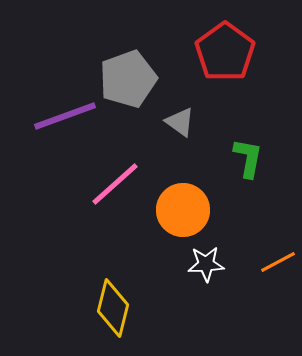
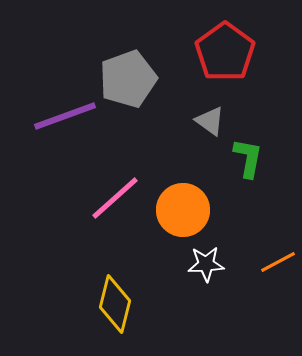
gray triangle: moved 30 px right, 1 px up
pink line: moved 14 px down
yellow diamond: moved 2 px right, 4 px up
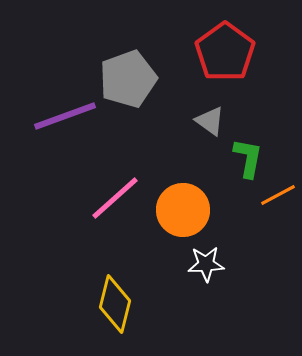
orange line: moved 67 px up
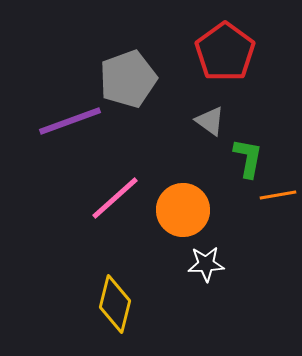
purple line: moved 5 px right, 5 px down
orange line: rotated 18 degrees clockwise
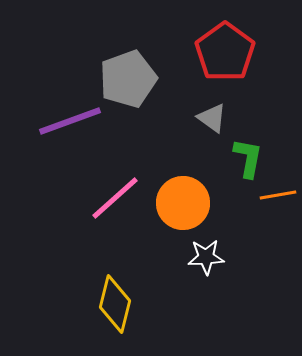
gray triangle: moved 2 px right, 3 px up
orange circle: moved 7 px up
white star: moved 7 px up
